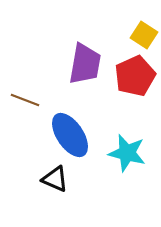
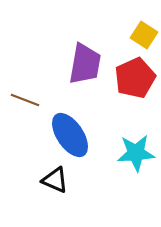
red pentagon: moved 2 px down
cyan star: moved 9 px right; rotated 18 degrees counterclockwise
black triangle: moved 1 px down
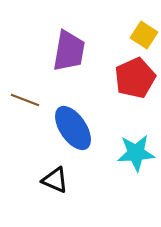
purple trapezoid: moved 16 px left, 13 px up
blue ellipse: moved 3 px right, 7 px up
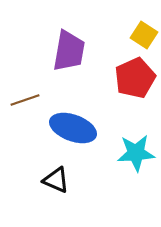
brown line: rotated 40 degrees counterclockwise
blue ellipse: rotated 36 degrees counterclockwise
black triangle: moved 1 px right
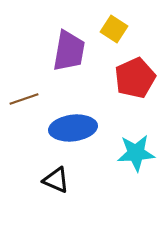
yellow square: moved 30 px left, 6 px up
brown line: moved 1 px left, 1 px up
blue ellipse: rotated 27 degrees counterclockwise
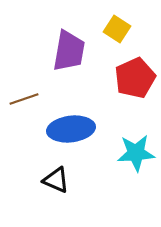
yellow square: moved 3 px right
blue ellipse: moved 2 px left, 1 px down
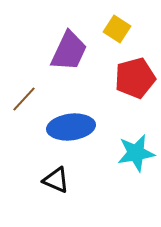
purple trapezoid: rotated 15 degrees clockwise
red pentagon: rotated 9 degrees clockwise
brown line: rotated 28 degrees counterclockwise
blue ellipse: moved 2 px up
cyan star: rotated 6 degrees counterclockwise
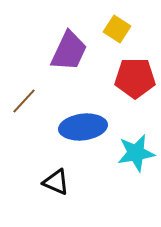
red pentagon: rotated 15 degrees clockwise
brown line: moved 2 px down
blue ellipse: moved 12 px right
black triangle: moved 2 px down
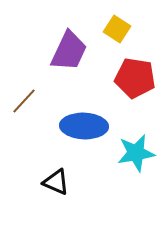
red pentagon: rotated 9 degrees clockwise
blue ellipse: moved 1 px right, 1 px up; rotated 9 degrees clockwise
